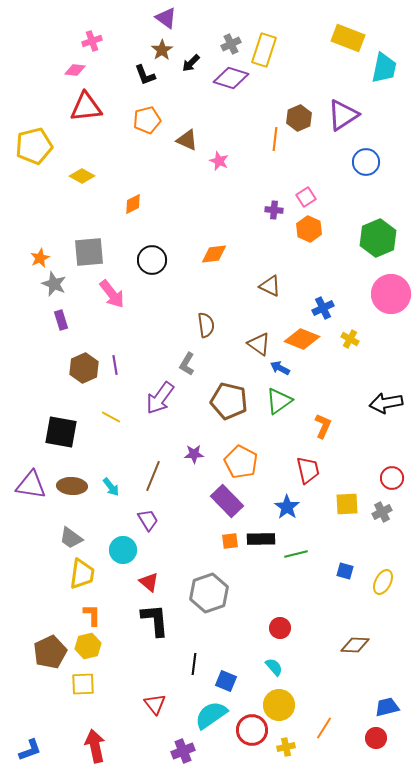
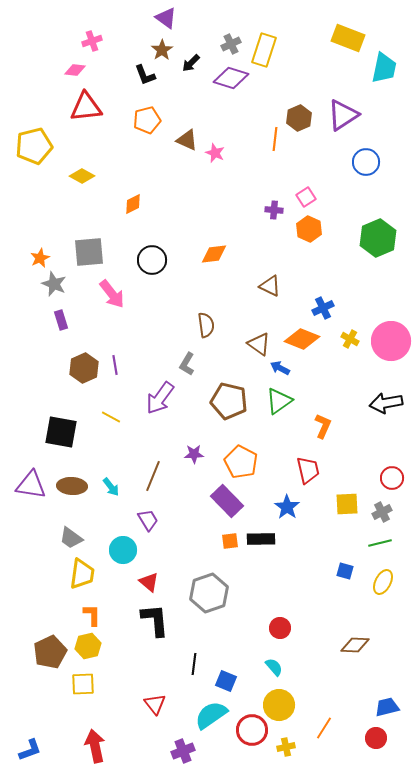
pink star at (219, 161): moved 4 px left, 8 px up
pink circle at (391, 294): moved 47 px down
green line at (296, 554): moved 84 px right, 11 px up
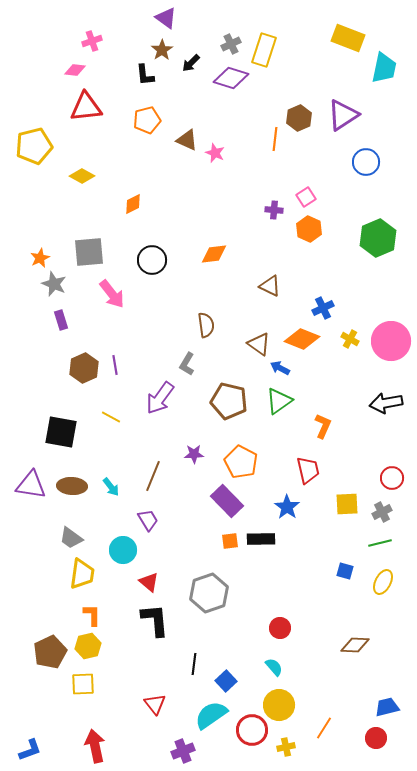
black L-shape at (145, 75): rotated 15 degrees clockwise
blue square at (226, 681): rotated 25 degrees clockwise
